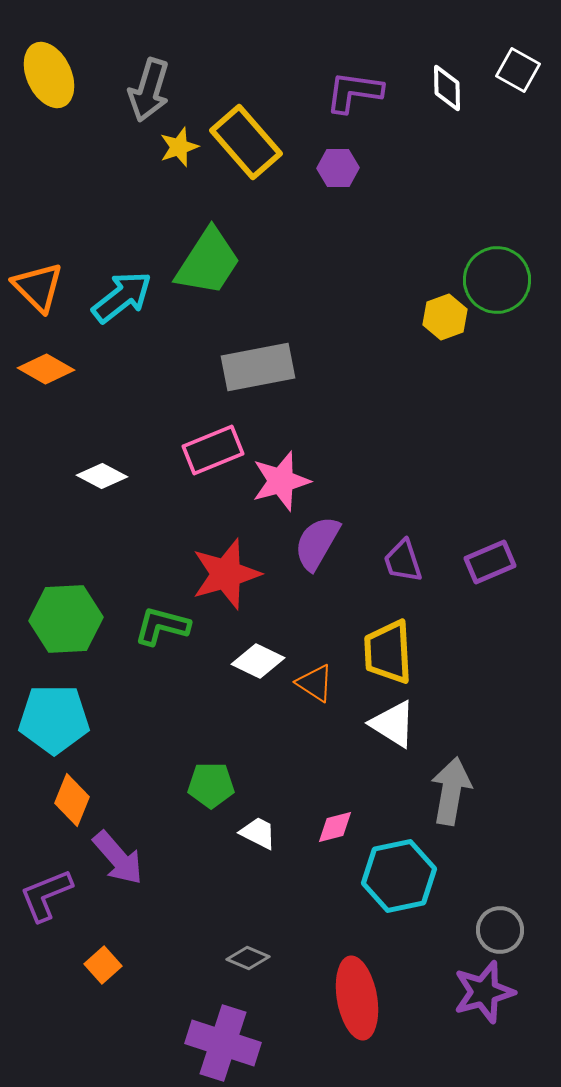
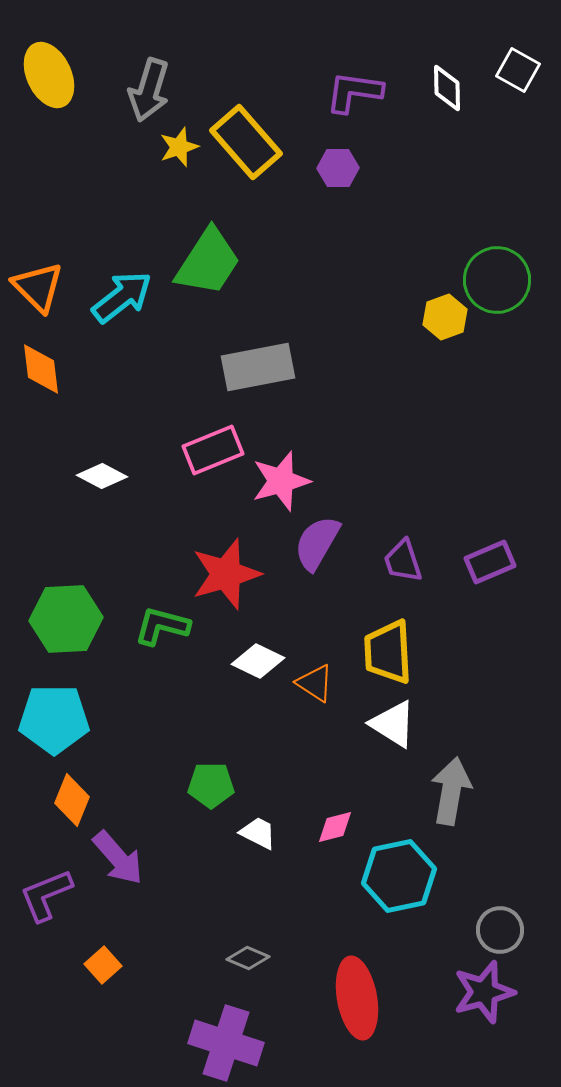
orange diamond at (46, 369): moved 5 px left; rotated 54 degrees clockwise
purple cross at (223, 1043): moved 3 px right
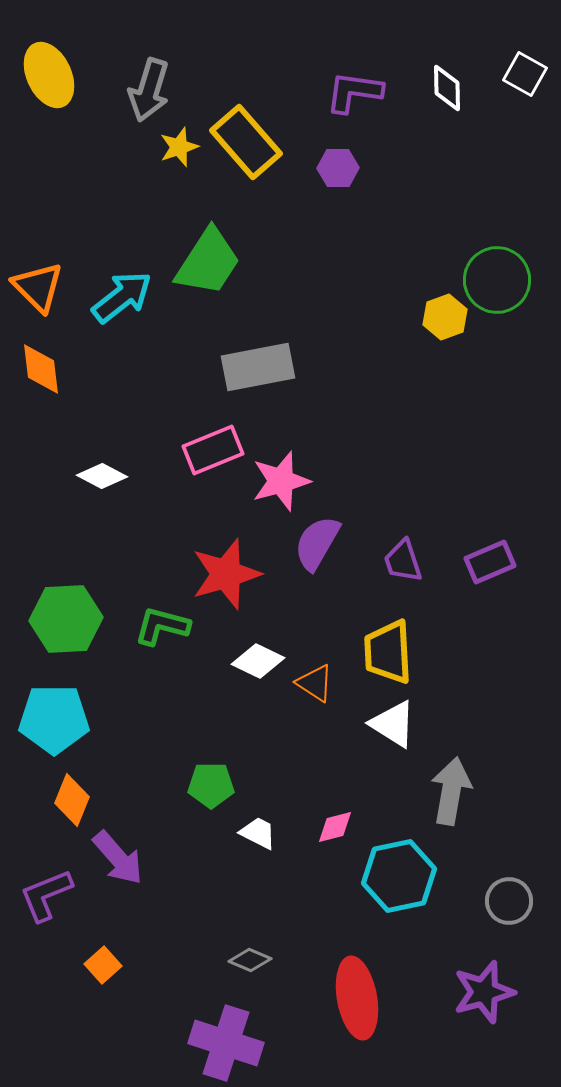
white square at (518, 70): moved 7 px right, 4 px down
gray circle at (500, 930): moved 9 px right, 29 px up
gray diamond at (248, 958): moved 2 px right, 2 px down
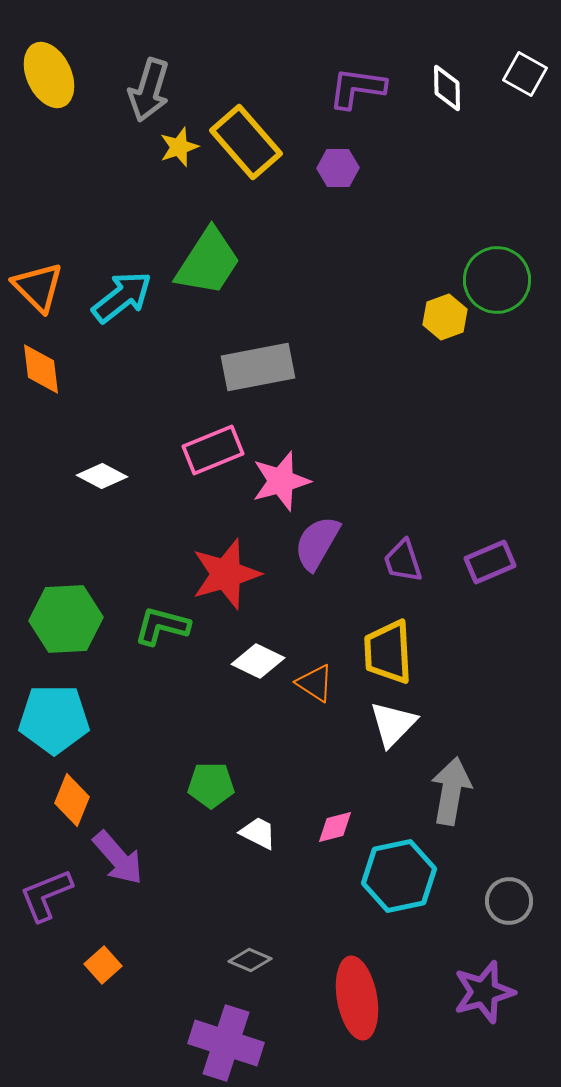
purple L-shape at (354, 92): moved 3 px right, 4 px up
white triangle at (393, 724): rotated 42 degrees clockwise
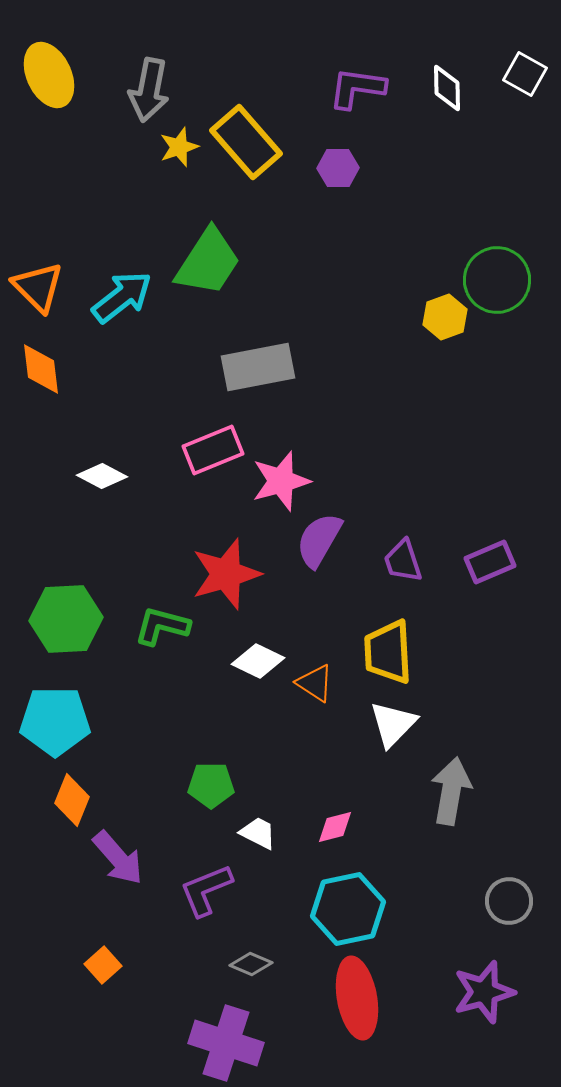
gray arrow at (149, 90): rotated 6 degrees counterclockwise
purple semicircle at (317, 543): moved 2 px right, 3 px up
cyan pentagon at (54, 719): moved 1 px right, 2 px down
cyan hexagon at (399, 876): moved 51 px left, 33 px down
purple L-shape at (46, 895): moved 160 px right, 5 px up
gray diamond at (250, 960): moved 1 px right, 4 px down
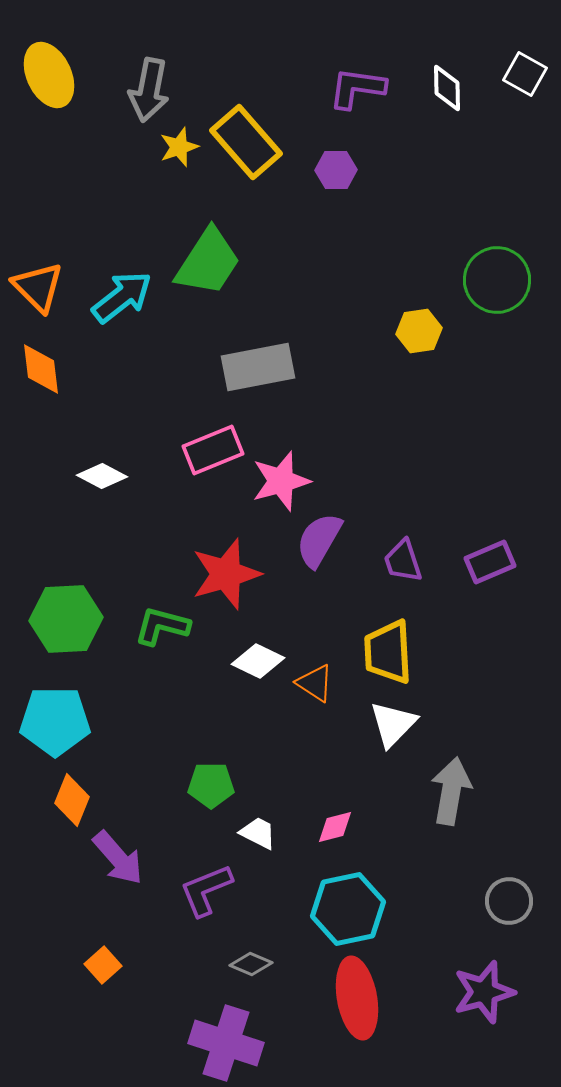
purple hexagon at (338, 168): moved 2 px left, 2 px down
yellow hexagon at (445, 317): moved 26 px left, 14 px down; rotated 12 degrees clockwise
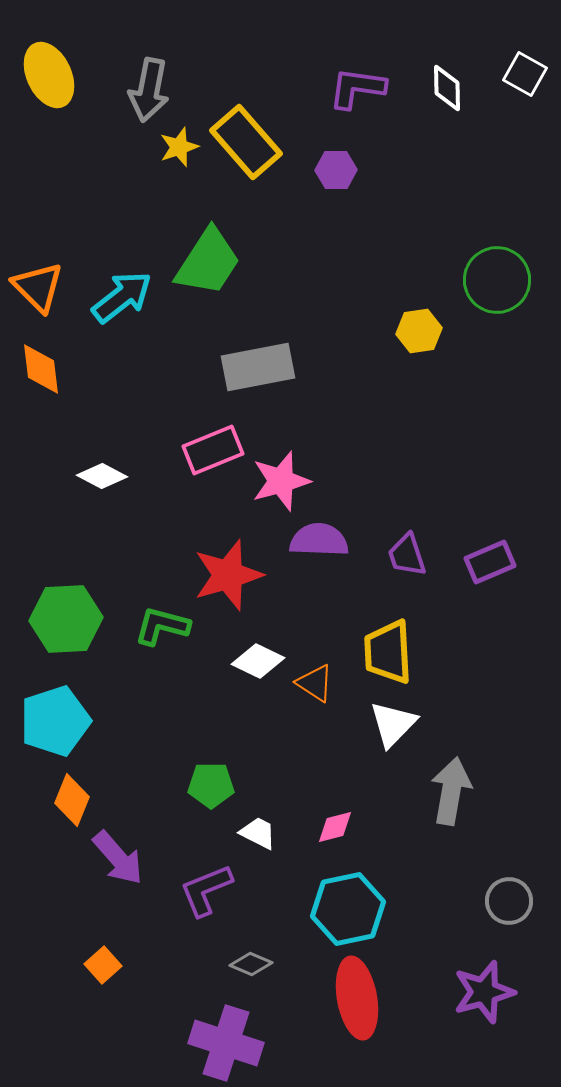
purple semicircle at (319, 540): rotated 62 degrees clockwise
purple trapezoid at (403, 561): moved 4 px right, 6 px up
red star at (226, 574): moved 2 px right, 1 px down
cyan pentagon at (55, 721): rotated 18 degrees counterclockwise
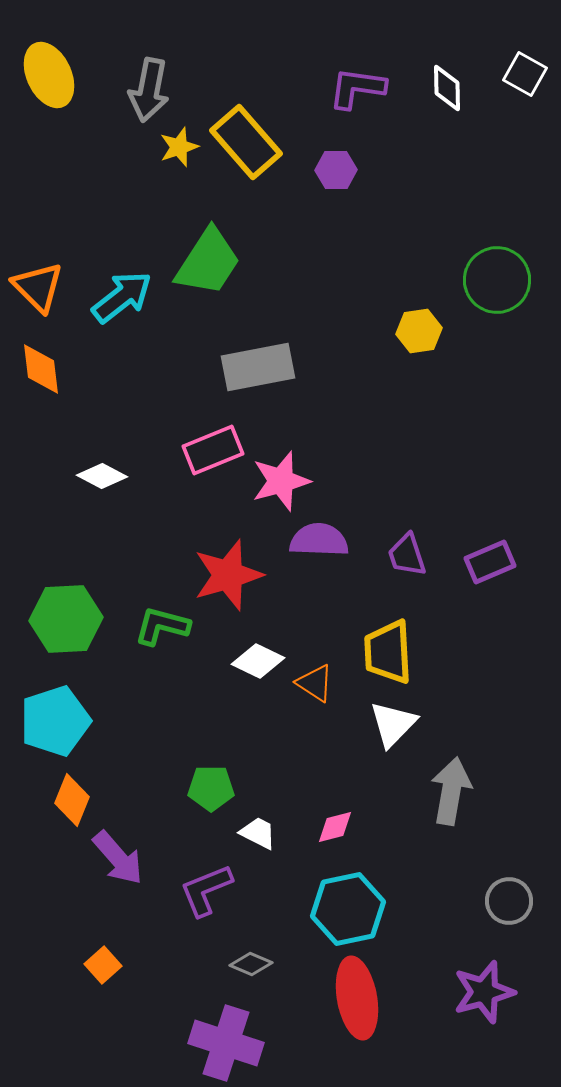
green pentagon at (211, 785): moved 3 px down
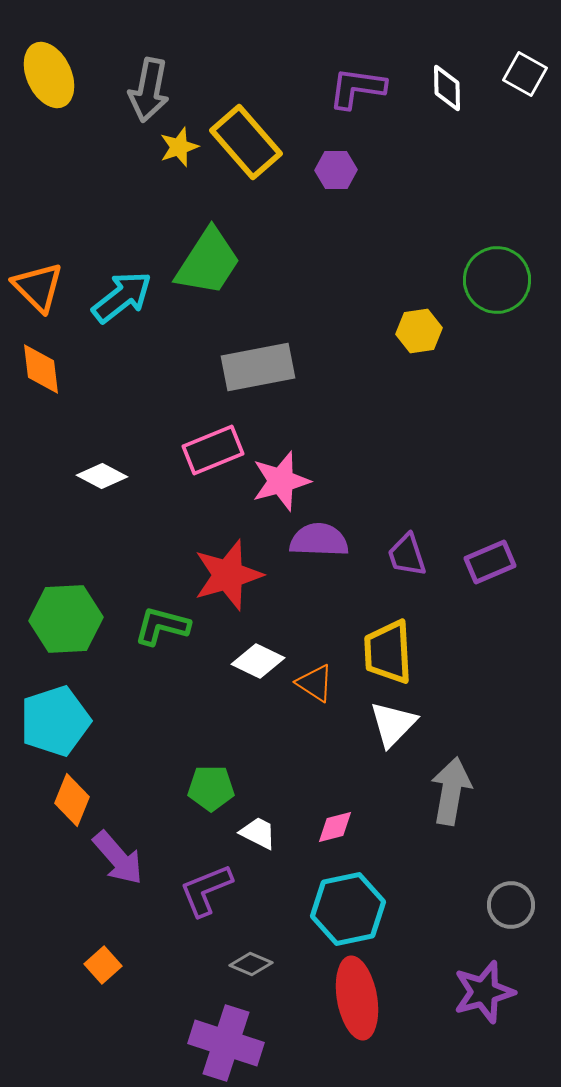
gray circle at (509, 901): moved 2 px right, 4 px down
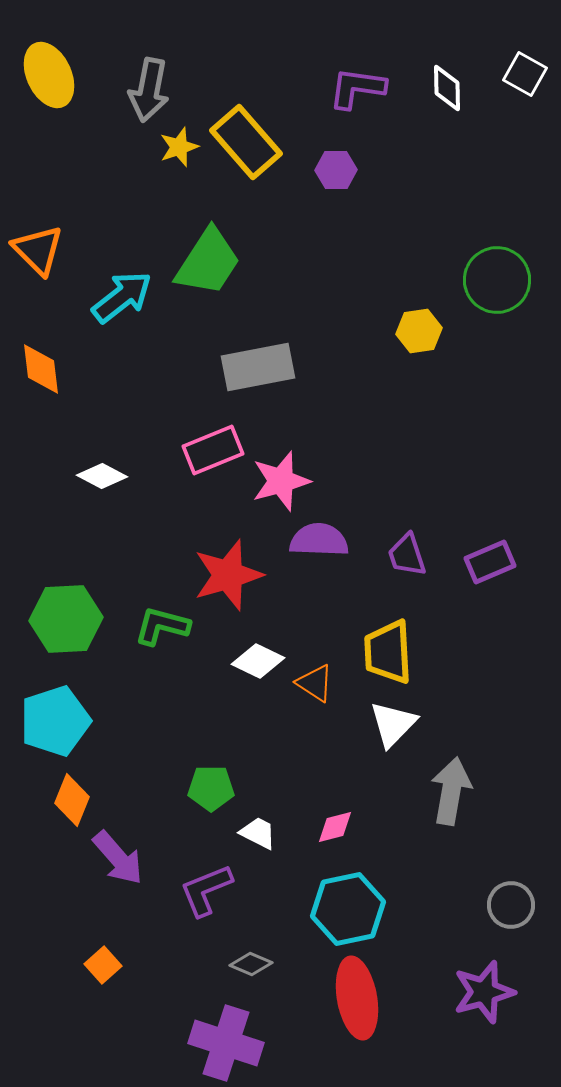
orange triangle at (38, 287): moved 37 px up
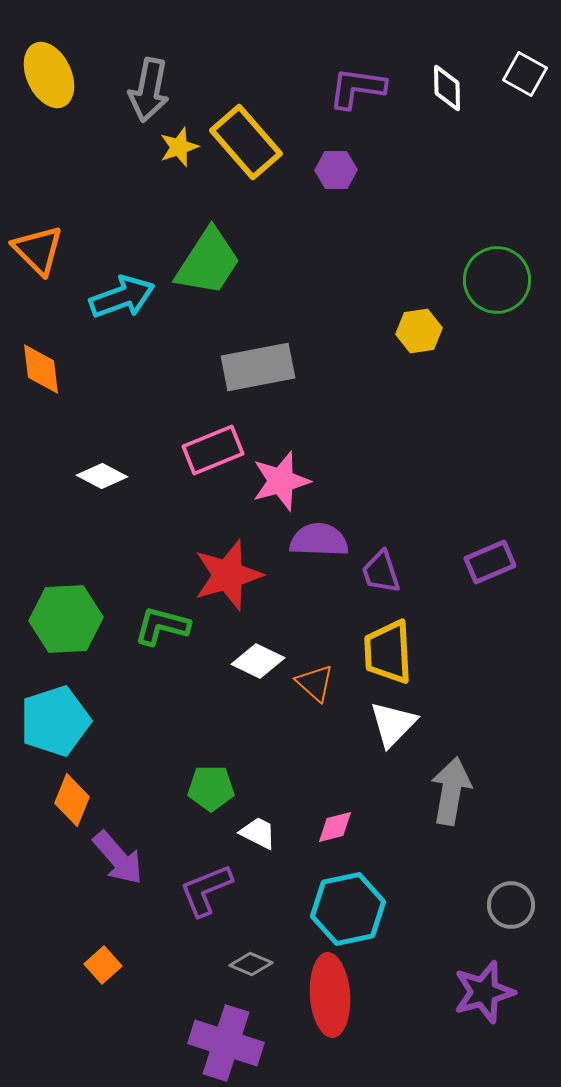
cyan arrow at (122, 297): rotated 18 degrees clockwise
purple trapezoid at (407, 555): moved 26 px left, 17 px down
orange triangle at (315, 683): rotated 9 degrees clockwise
red ellipse at (357, 998): moved 27 px left, 3 px up; rotated 6 degrees clockwise
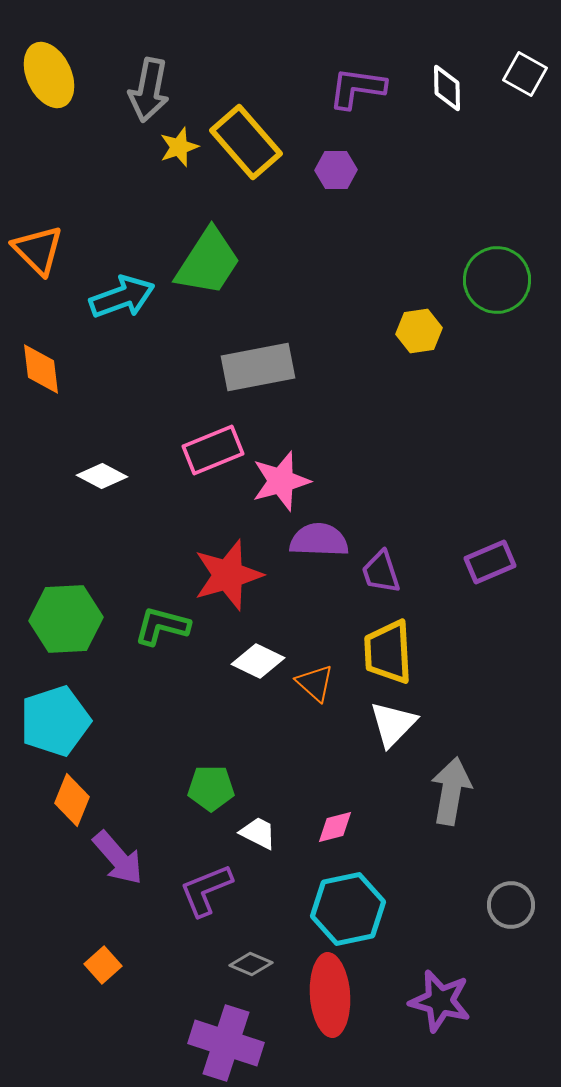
purple star at (484, 992): moved 44 px left, 9 px down; rotated 30 degrees clockwise
